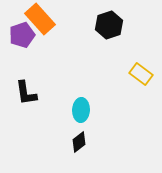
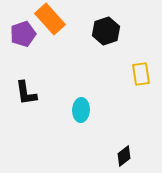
orange rectangle: moved 10 px right
black hexagon: moved 3 px left, 6 px down
purple pentagon: moved 1 px right, 1 px up
yellow rectangle: rotated 45 degrees clockwise
black diamond: moved 45 px right, 14 px down
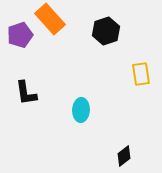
purple pentagon: moved 3 px left, 1 px down
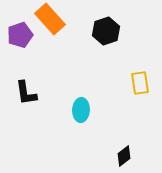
yellow rectangle: moved 1 px left, 9 px down
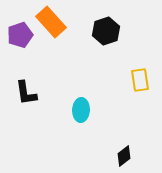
orange rectangle: moved 1 px right, 3 px down
yellow rectangle: moved 3 px up
